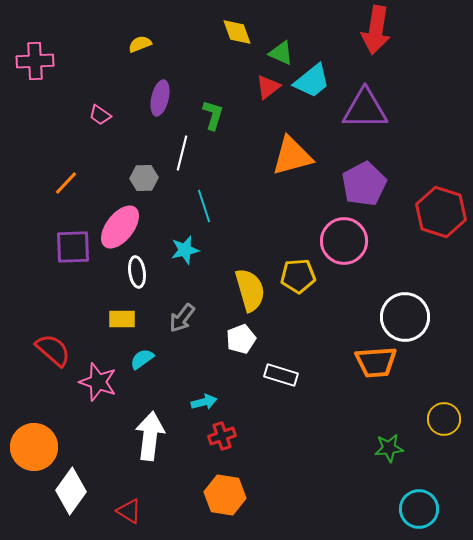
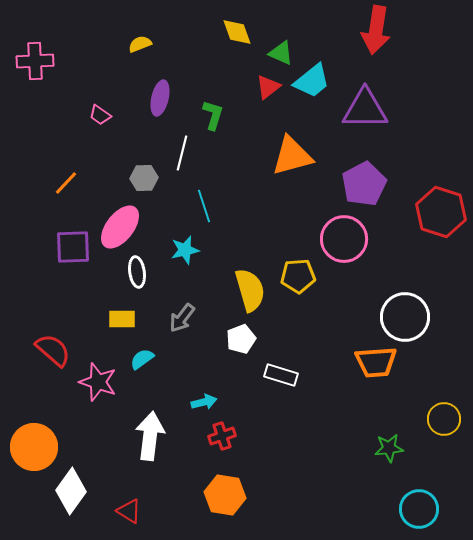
pink circle at (344, 241): moved 2 px up
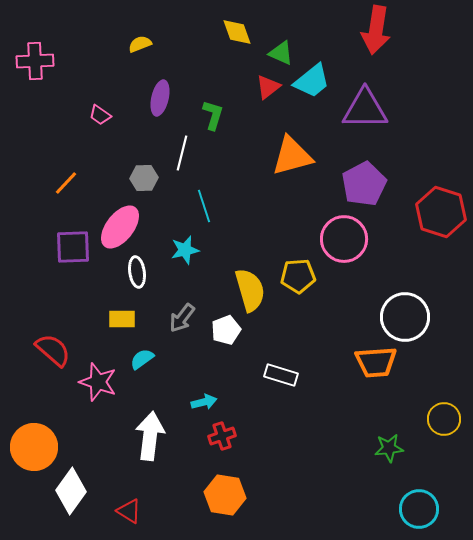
white pentagon at (241, 339): moved 15 px left, 9 px up
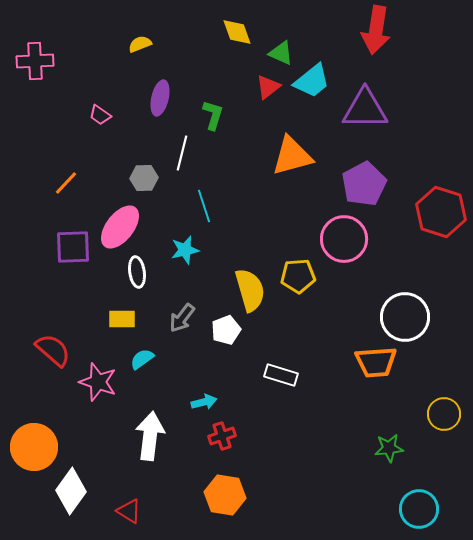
yellow circle at (444, 419): moved 5 px up
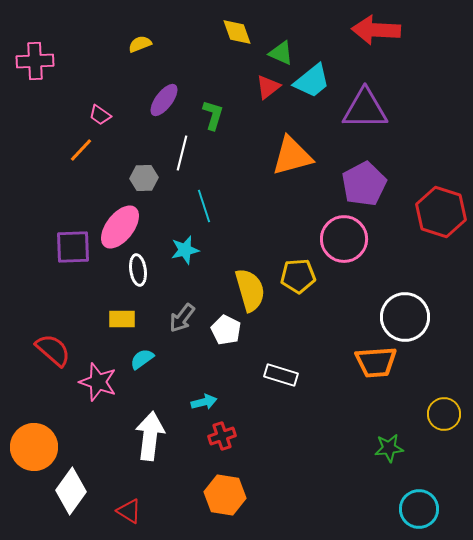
red arrow at (376, 30): rotated 84 degrees clockwise
purple ellipse at (160, 98): moved 4 px right, 2 px down; rotated 24 degrees clockwise
orange line at (66, 183): moved 15 px right, 33 px up
white ellipse at (137, 272): moved 1 px right, 2 px up
white pentagon at (226, 330): rotated 24 degrees counterclockwise
